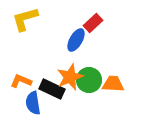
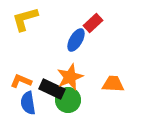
green circle: moved 21 px left, 20 px down
blue semicircle: moved 5 px left
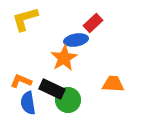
blue ellipse: rotated 50 degrees clockwise
orange star: moved 6 px left, 19 px up; rotated 8 degrees counterclockwise
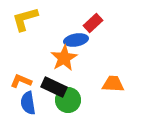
black rectangle: moved 2 px right, 2 px up
